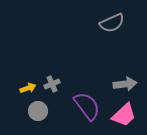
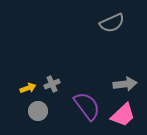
pink trapezoid: moved 1 px left
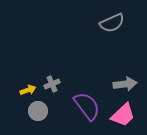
yellow arrow: moved 2 px down
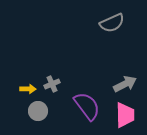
gray arrow: rotated 20 degrees counterclockwise
yellow arrow: moved 1 px up; rotated 21 degrees clockwise
pink trapezoid: moved 2 px right; rotated 48 degrees counterclockwise
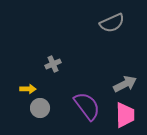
gray cross: moved 1 px right, 20 px up
gray circle: moved 2 px right, 3 px up
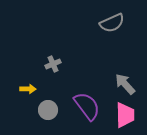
gray arrow: rotated 105 degrees counterclockwise
gray circle: moved 8 px right, 2 px down
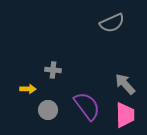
gray cross: moved 6 px down; rotated 28 degrees clockwise
